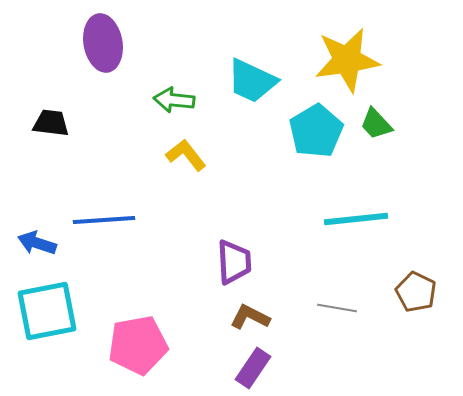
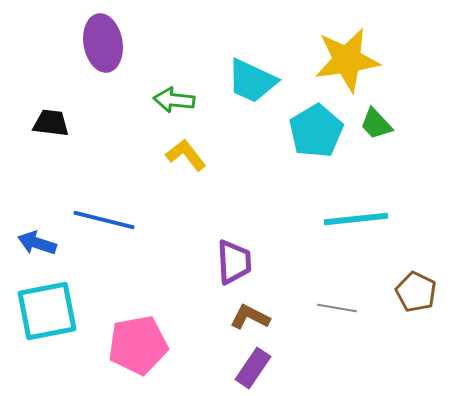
blue line: rotated 18 degrees clockwise
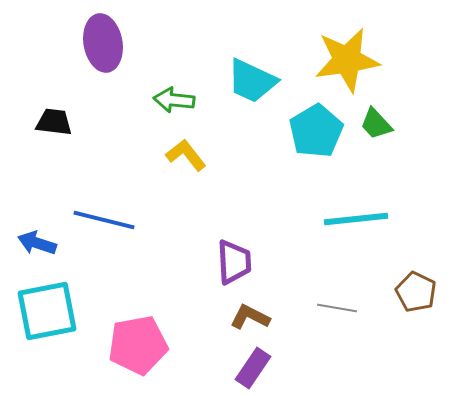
black trapezoid: moved 3 px right, 1 px up
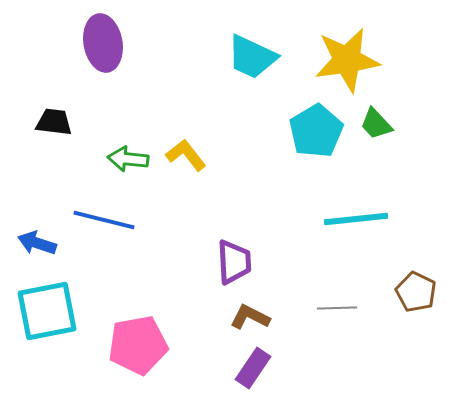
cyan trapezoid: moved 24 px up
green arrow: moved 46 px left, 59 px down
gray line: rotated 12 degrees counterclockwise
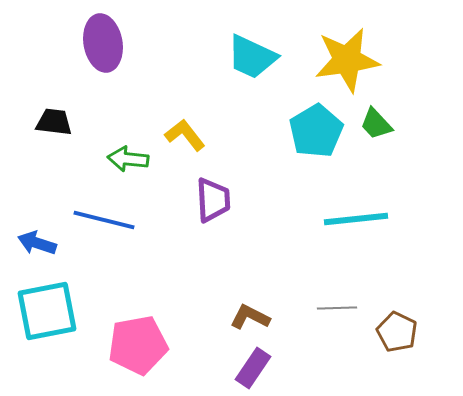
yellow L-shape: moved 1 px left, 20 px up
purple trapezoid: moved 21 px left, 62 px up
brown pentagon: moved 19 px left, 40 px down
